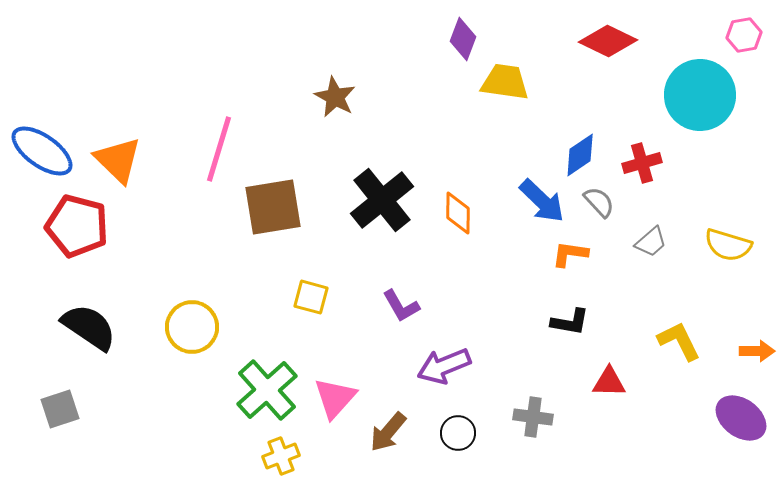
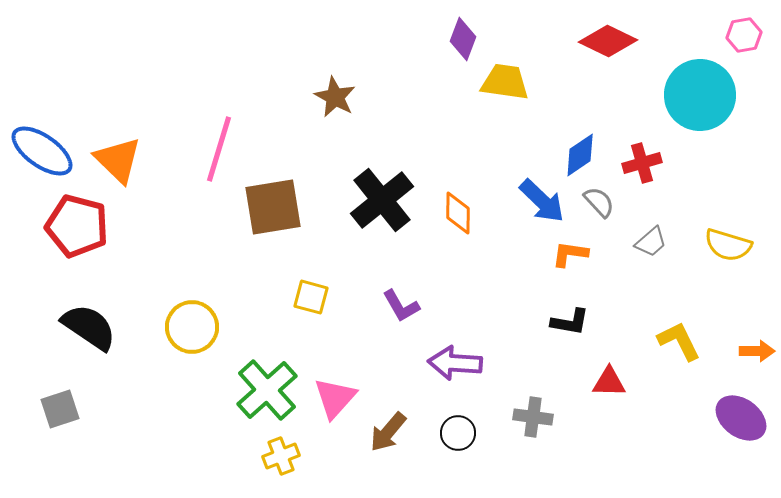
purple arrow: moved 11 px right, 3 px up; rotated 26 degrees clockwise
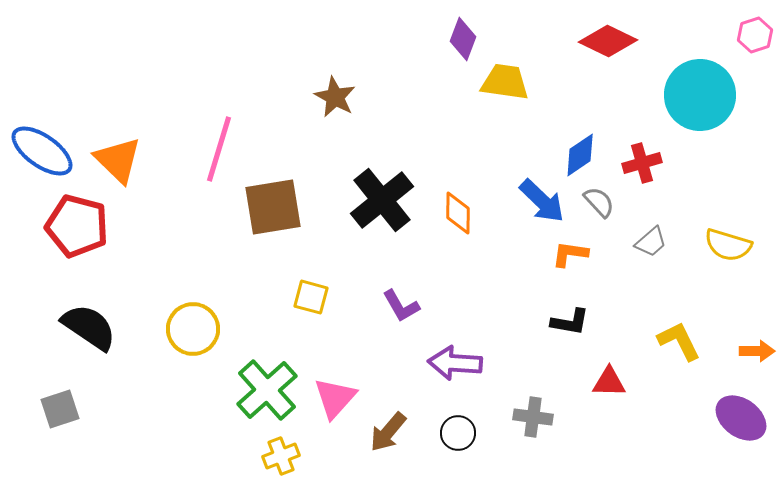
pink hexagon: moved 11 px right; rotated 8 degrees counterclockwise
yellow circle: moved 1 px right, 2 px down
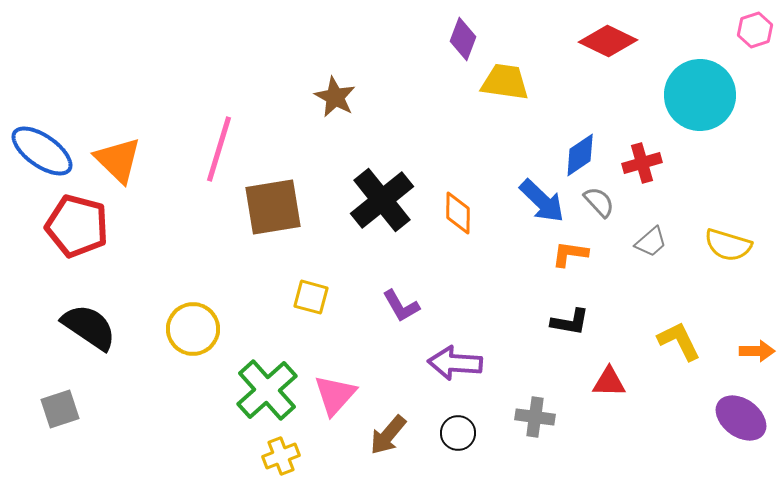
pink hexagon: moved 5 px up
pink triangle: moved 3 px up
gray cross: moved 2 px right
brown arrow: moved 3 px down
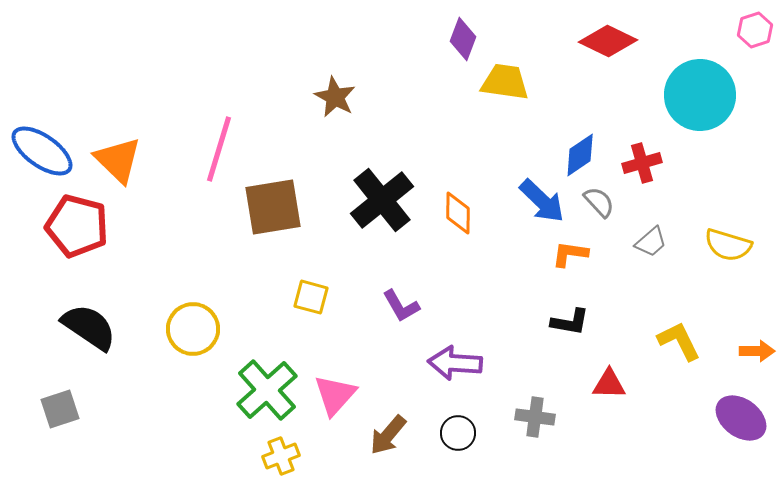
red triangle: moved 2 px down
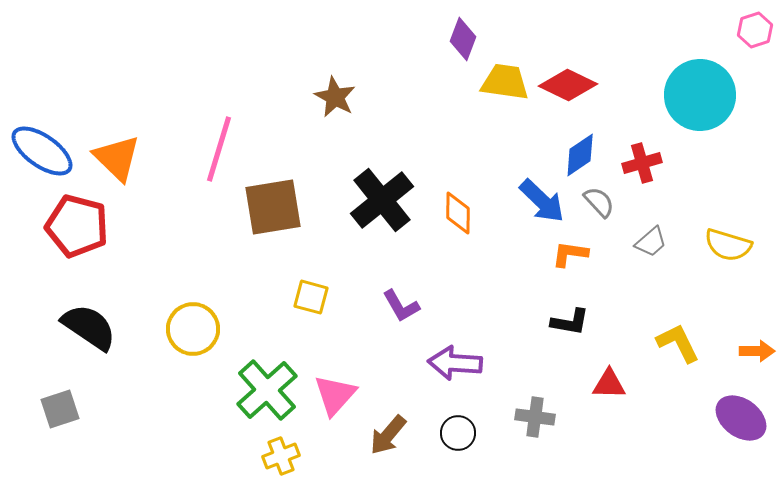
red diamond: moved 40 px left, 44 px down
orange triangle: moved 1 px left, 2 px up
yellow L-shape: moved 1 px left, 2 px down
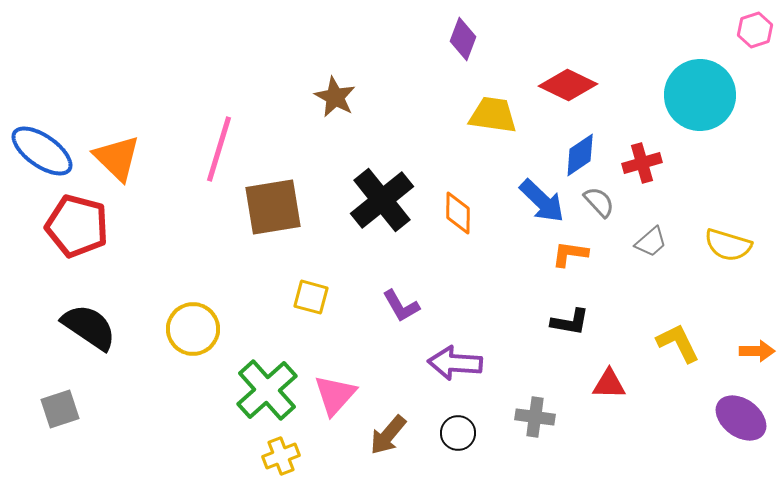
yellow trapezoid: moved 12 px left, 33 px down
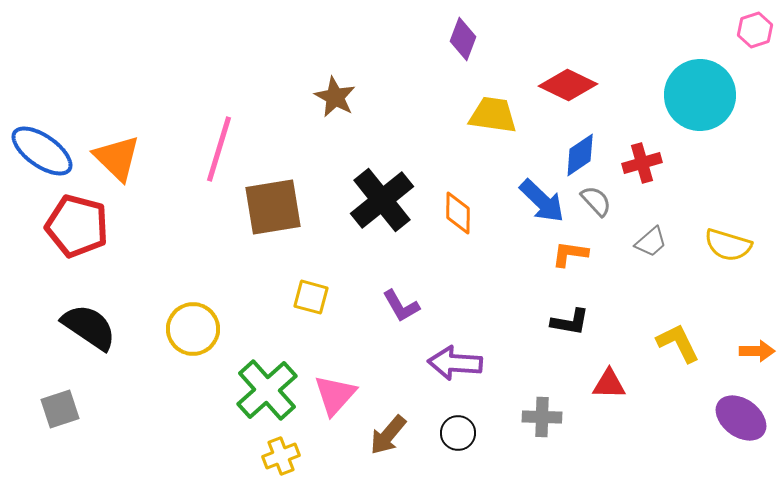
gray semicircle: moved 3 px left, 1 px up
gray cross: moved 7 px right; rotated 6 degrees counterclockwise
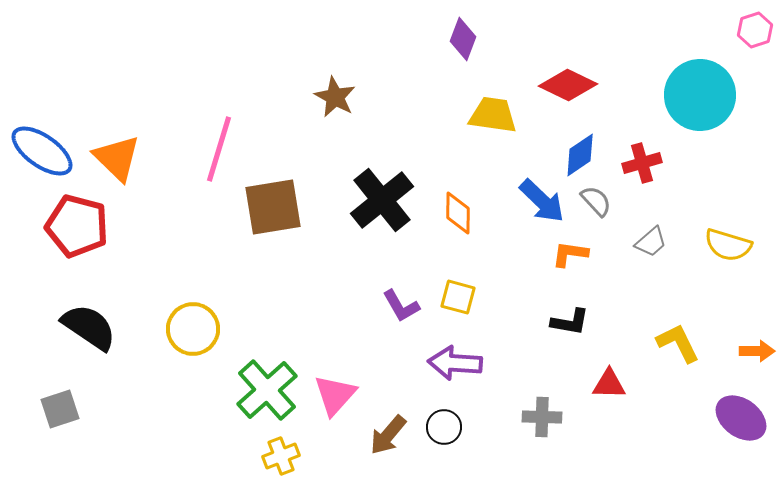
yellow square: moved 147 px right
black circle: moved 14 px left, 6 px up
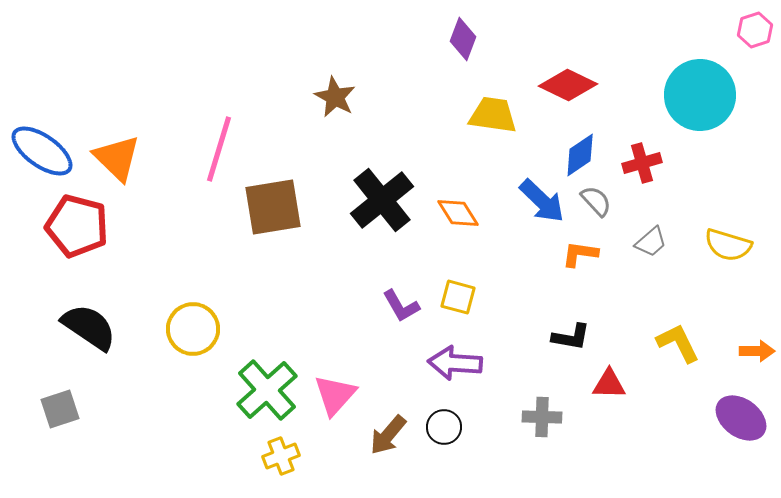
orange diamond: rotated 33 degrees counterclockwise
orange L-shape: moved 10 px right
black L-shape: moved 1 px right, 15 px down
